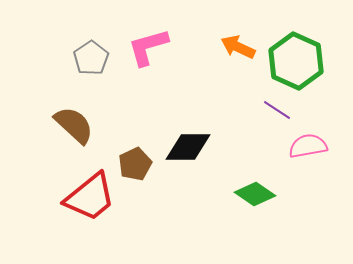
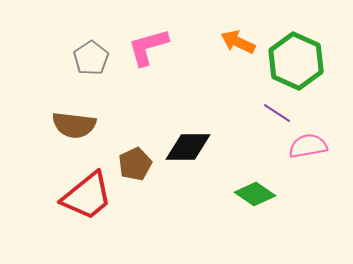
orange arrow: moved 5 px up
purple line: moved 3 px down
brown semicircle: rotated 144 degrees clockwise
red trapezoid: moved 3 px left, 1 px up
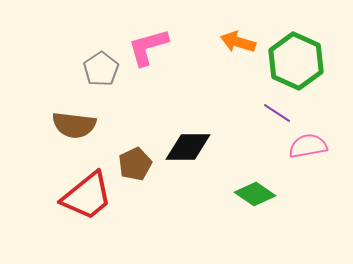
orange arrow: rotated 8 degrees counterclockwise
gray pentagon: moved 10 px right, 11 px down
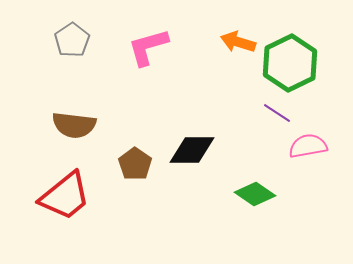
green hexagon: moved 6 px left, 2 px down; rotated 10 degrees clockwise
gray pentagon: moved 29 px left, 29 px up
black diamond: moved 4 px right, 3 px down
brown pentagon: rotated 12 degrees counterclockwise
red trapezoid: moved 22 px left
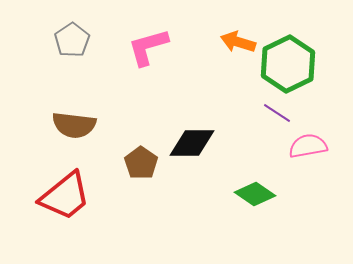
green hexagon: moved 2 px left, 1 px down
black diamond: moved 7 px up
brown pentagon: moved 6 px right, 1 px up
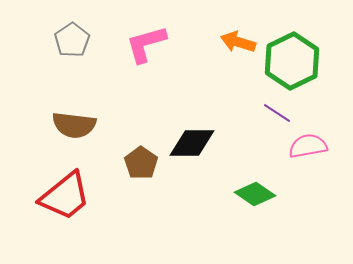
pink L-shape: moved 2 px left, 3 px up
green hexagon: moved 4 px right, 3 px up
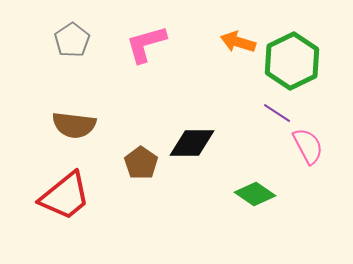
pink semicircle: rotated 72 degrees clockwise
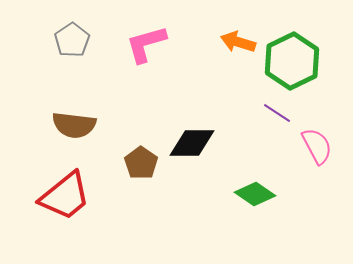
pink semicircle: moved 9 px right
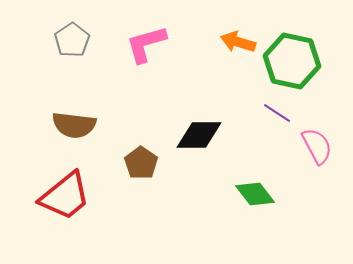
green hexagon: rotated 22 degrees counterclockwise
black diamond: moved 7 px right, 8 px up
green diamond: rotated 18 degrees clockwise
